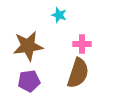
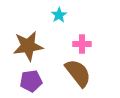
cyan star: rotated 21 degrees clockwise
brown semicircle: rotated 56 degrees counterclockwise
purple pentagon: moved 2 px right
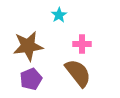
purple pentagon: moved 2 px up; rotated 15 degrees counterclockwise
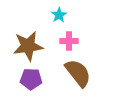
pink cross: moved 13 px left, 3 px up
purple pentagon: rotated 25 degrees clockwise
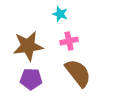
cyan star: moved 1 px right, 1 px up; rotated 21 degrees counterclockwise
pink cross: rotated 12 degrees counterclockwise
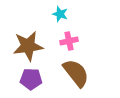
brown semicircle: moved 2 px left
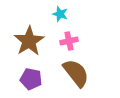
brown star: moved 1 px right, 5 px up; rotated 24 degrees counterclockwise
purple pentagon: rotated 10 degrees clockwise
